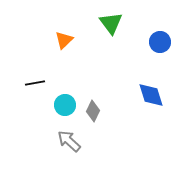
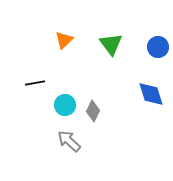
green triangle: moved 21 px down
blue circle: moved 2 px left, 5 px down
blue diamond: moved 1 px up
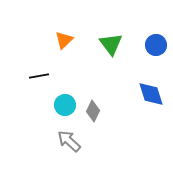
blue circle: moved 2 px left, 2 px up
black line: moved 4 px right, 7 px up
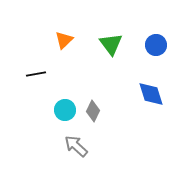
black line: moved 3 px left, 2 px up
cyan circle: moved 5 px down
gray arrow: moved 7 px right, 5 px down
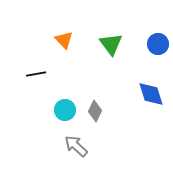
orange triangle: rotated 30 degrees counterclockwise
blue circle: moved 2 px right, 1 px up
gray diamond: moved 2 px right
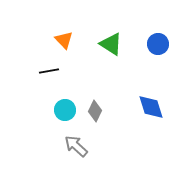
green triangle: rotated 20 degrees counterclockwise
black line: moved 13 px right, 3 px up
blue diamond: moved 13 px down
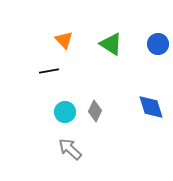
cyan circle: moved 2 px down
gray arrow: moved 6 px left, 3 px down
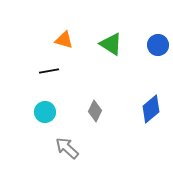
orange triangle: rotated 30 degrees counterclockwise
blue circle: moved 1 px down
blue diamond: moved 2 px down; rotated 68 degrees clockwise
cyan circle: moved 20 px left
gray arrow: moved 3 px left, 1 px up
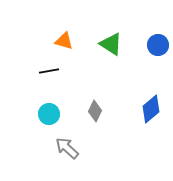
orange triangle: moved 1 px down
cyan circle: moved 4 px right, 2 px down
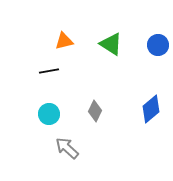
orange triangle: rotated 30 degrees counterclockwise
